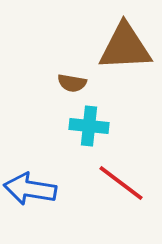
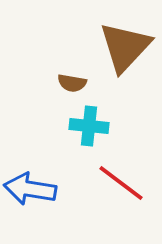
brown triangle: rotated 44 degrees counterclockwise
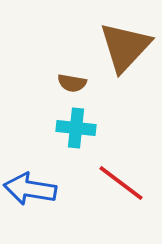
cyan cross: moved 13 px left, 2 px down
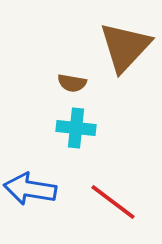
red line: moved 8 px left, 19 px down
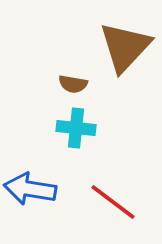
brown semicircle: moved 1 px right, 1 px down
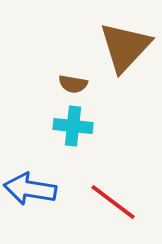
cyan cross: moved 3 px left, 2 px up
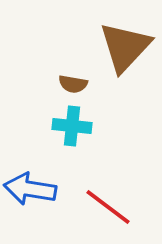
cyan cross: moved 1 px left
red line: moved 5 px left, 5 px down
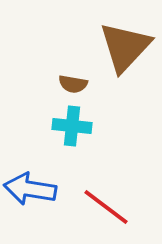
red line: moved 2 px left
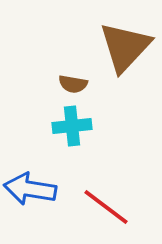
cyan cross: rotated 12 degrees counterclockwise
